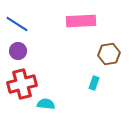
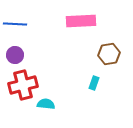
blue line: moved 2 px left; rotated 30 degrees counterclockwise
purple circle: moved 3 px left, 4 px down
red cross: moved 1 px right, 1 px down
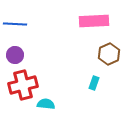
pink rectangle: moved 13 px right
brown hexagon: rotated 15 degrees counterclockwise
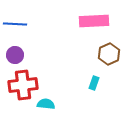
red cross: rotated 8 degrees clockwise
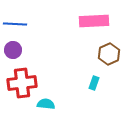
purple circle: moved 2 px left, 5 px up
red cross: moved 1 px left, 2 px up
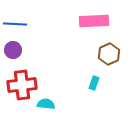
red cross: moved 2 px down
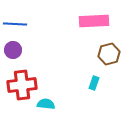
brown hexagon: rotated 10 degrees clockwise
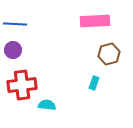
pink rectangle: moved 1 px right
cyan semicircle: moved 1 px right, 1 px down
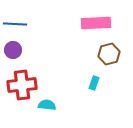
pink rectangle: moved 1 px right, 2 px down
